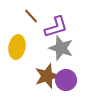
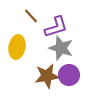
brown star: rotated 10 degrees clockwise
purple circle: moved 3 px right, 5 px up
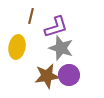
brown line: rotated 56 degrees clockwise
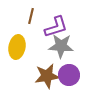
gray star: moved 2 px up; rotated 15 degrees counterclockwise
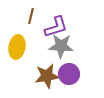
purple circle: moved 1 px up
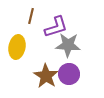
gray star: moved 7 px right, 1 px up
brown star: moved 1 px left; rotated 30 degrees counterclockwise
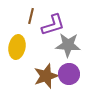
purple L-shape: moved 3 px left, 2 px up
brown star: rotated 20 degrees clockwise
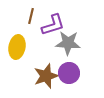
gray star: moved 2 px up
purple circle: moved 1 px up
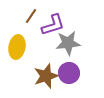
brown line: rotated 21 degrees clockwise
gray star: rotated 10 degrees counterclockwise
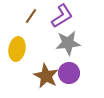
purple L-shape: moved 9 px right, 9 px up; rotated 15 degrees counterclockwise
yellow ellipse: moved 2 px down
brown star: rotated 25 degrees counterclockwise
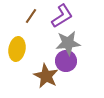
purple circle: moved 3 px left, 12 px up
